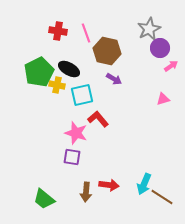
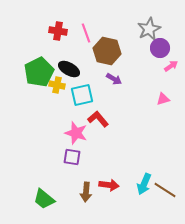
brown line: moved 3 px right, 7 px up
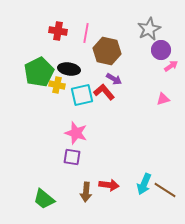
pink line: rotated 30 degrees clockwise
purple circle: moved 1 px right, 2 px down
black ellipse: rotated 20 degrees counterclockwise
red L-shape: moved 6 px right, 27 px up
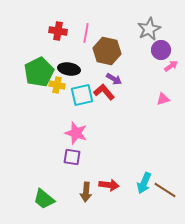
cyan arrow: moved 1 px up
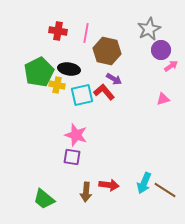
pink star: moved 2 px down
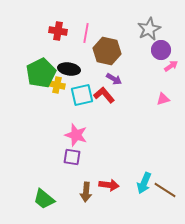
green pentagon: moved 2 px right, 1 px down
red L-shape: moved 3 px down
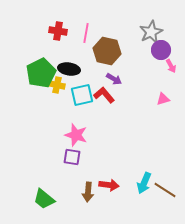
gray star: moved 2 px right, 3 px down
pink arrow: rotated 96 degrees clockwise
brown arrow: moved 2 px right
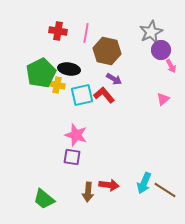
pink triangle: rotated 24 degrees counterclockwise
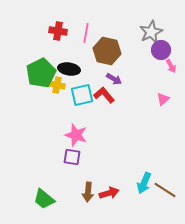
red arrow: moved 8 px down; rotated 24 degrees counterclockwise
